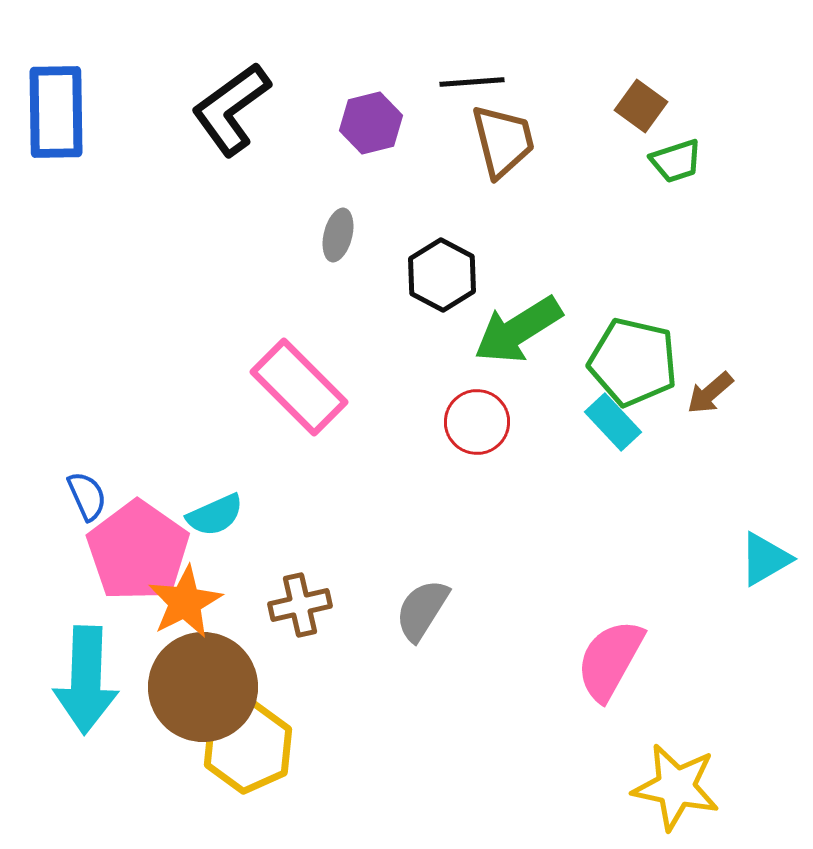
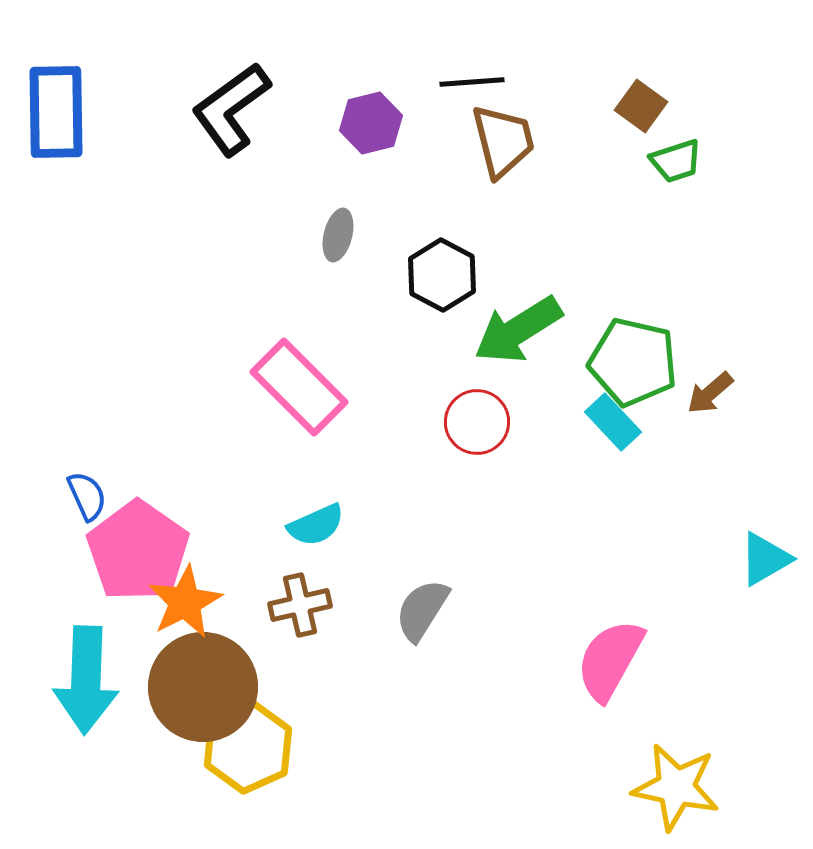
cyan semicircle: moved 101 px right, 10 px down
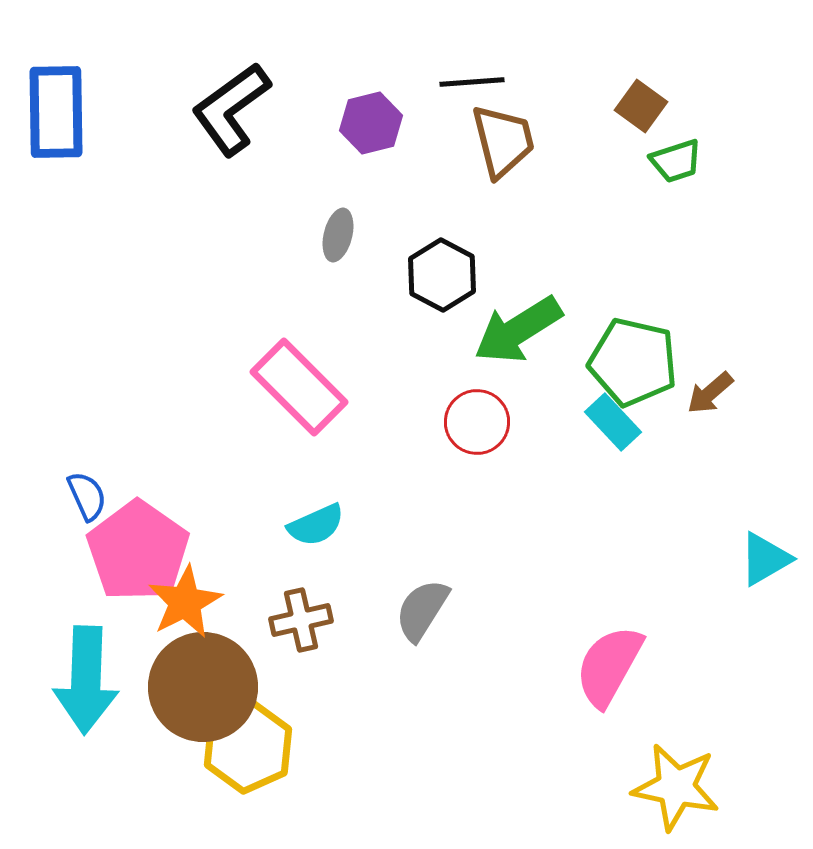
brown cross: moved 1 px right, 15 px down
pink semicircle: moved 1 px left, 6 px down
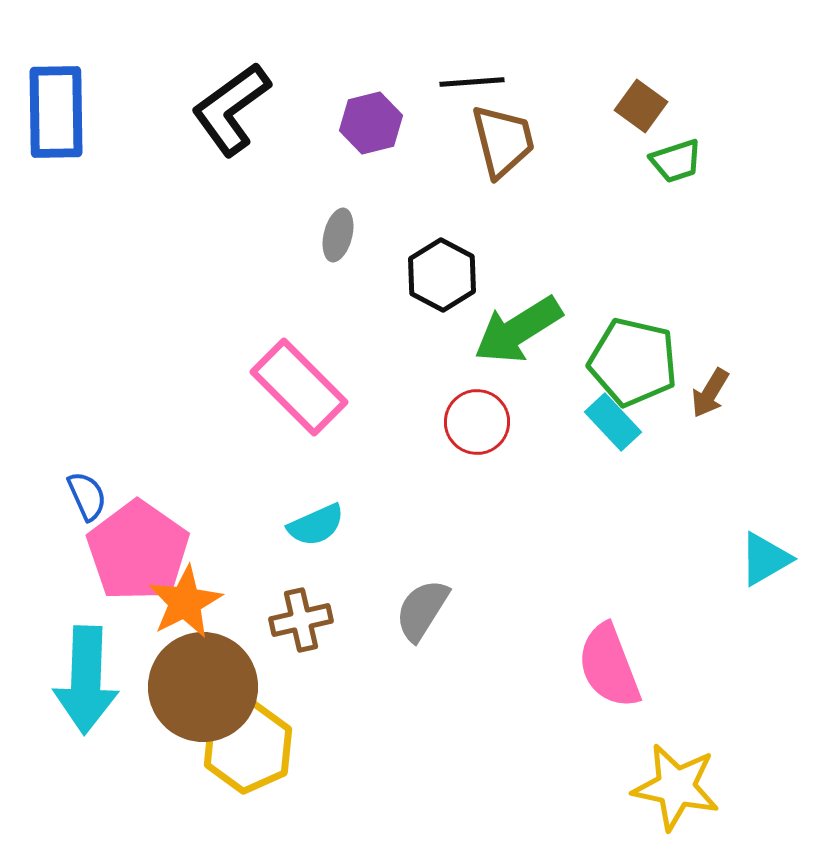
brown arrow: rotated 18 degrees counterclockwise
pink semicircle: rotated 50 degrees counterclockwise
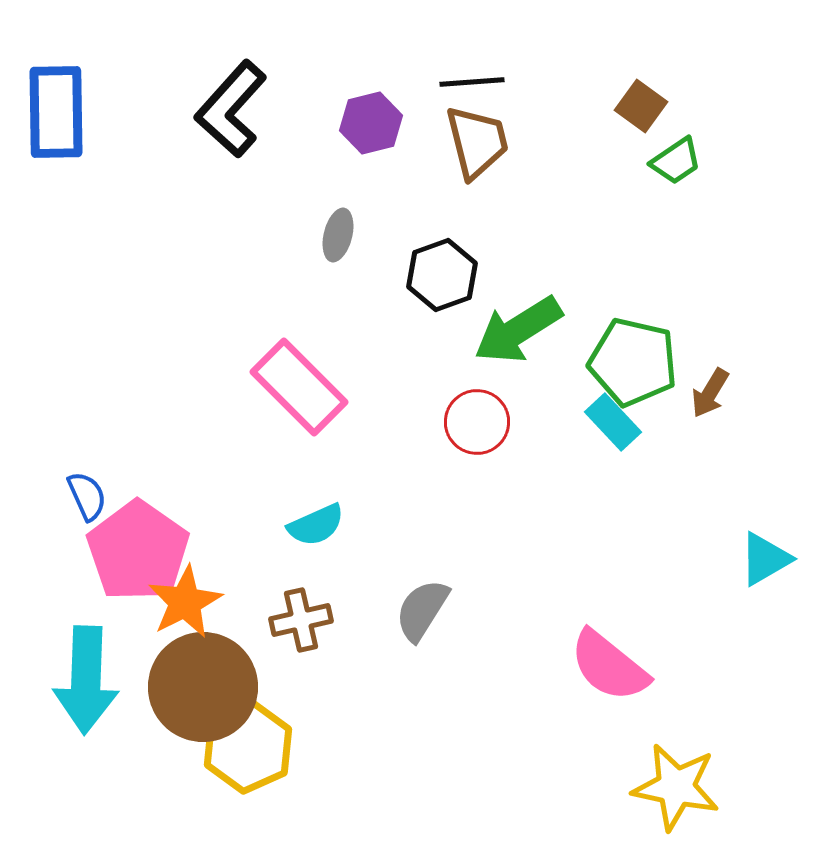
black L-shape: rotated 12 degrees counterclockwise
brown trapezoid: moved 26 px left, 1 px down
green trapezoid: rotated 16 degrees counterclockwise
black hexagon: rotated 12 degrees clockwise
pink semicircle: rotated 30 degrees counterclockwise
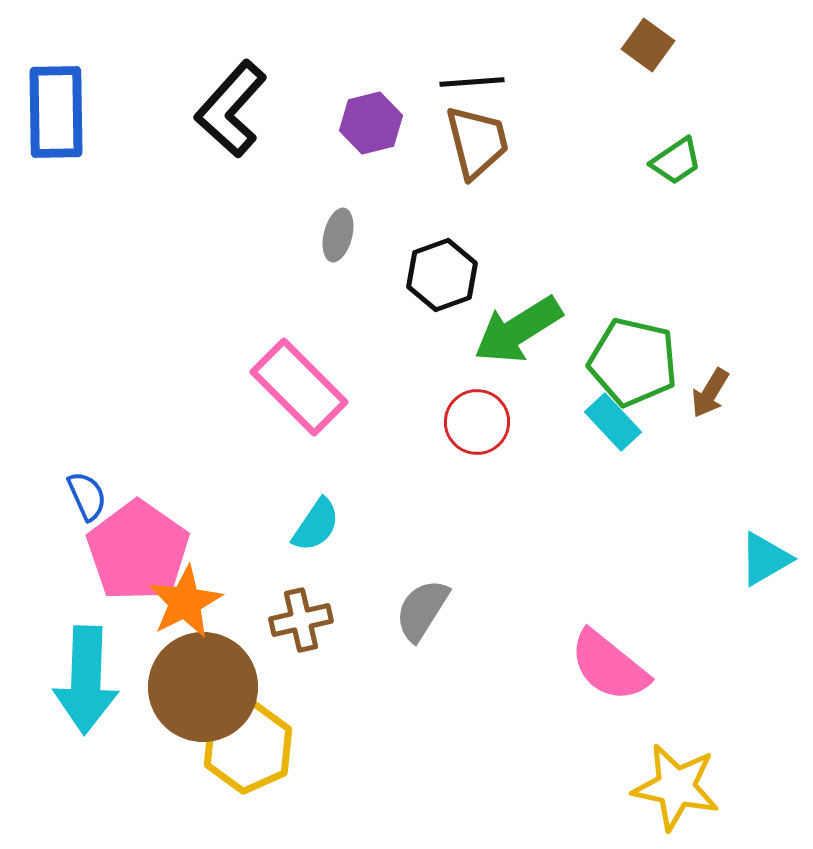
brown square: moved 7 px right, 61 px up
cyan semicircle: rotated 32 degrees counterclockwise
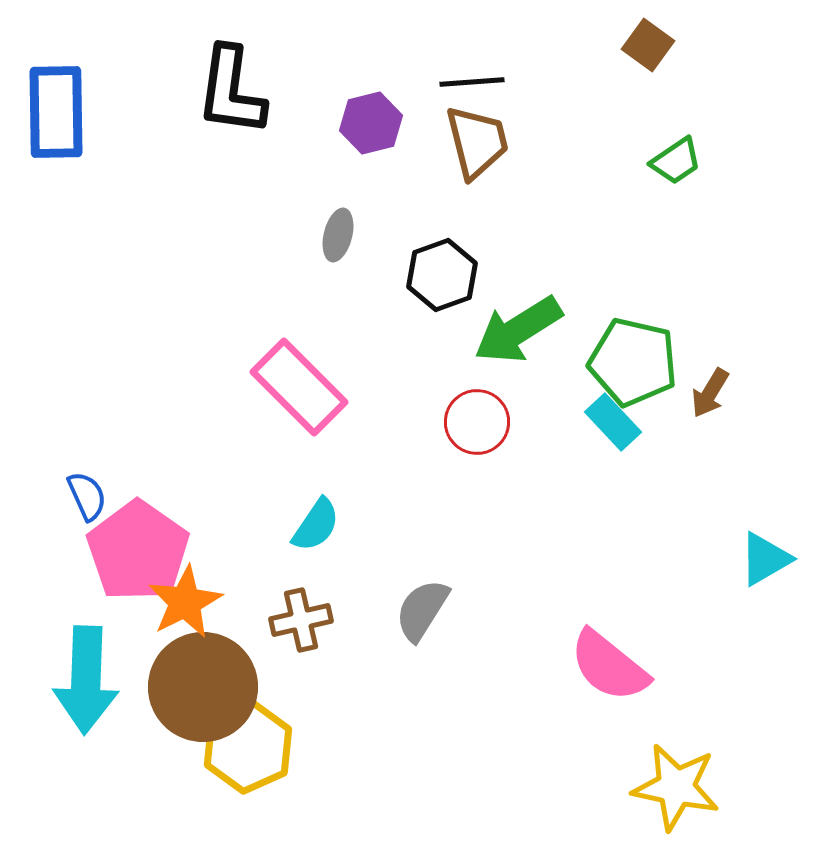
black L-shape: moved 18 px up; rotated 34 degrees counterclockwise
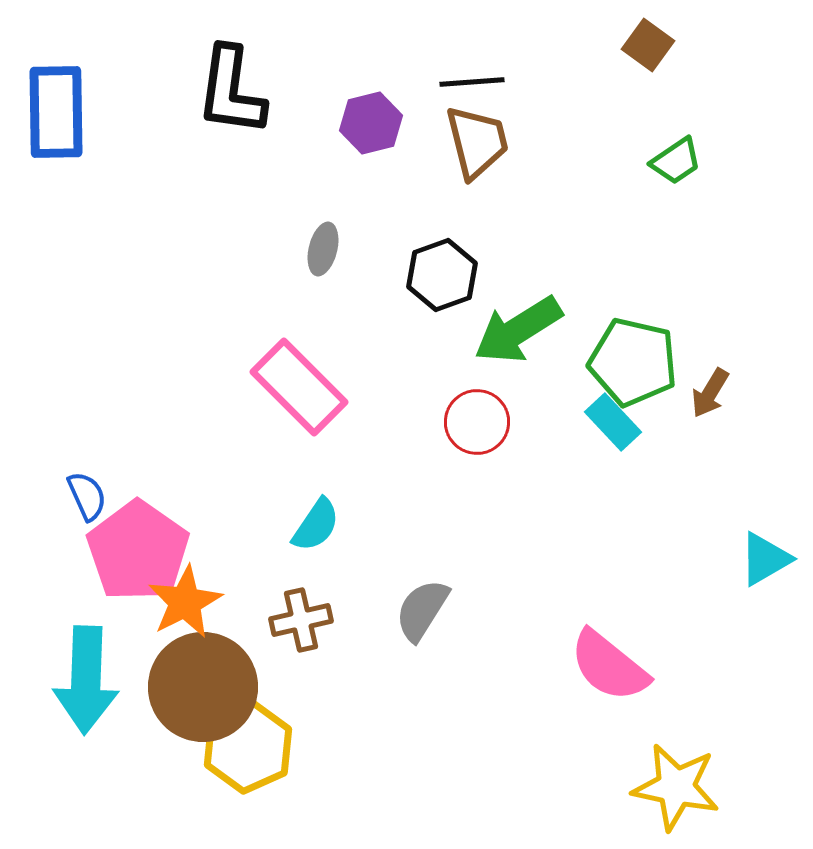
gray ellipse: moved 15 px left, 14 px down
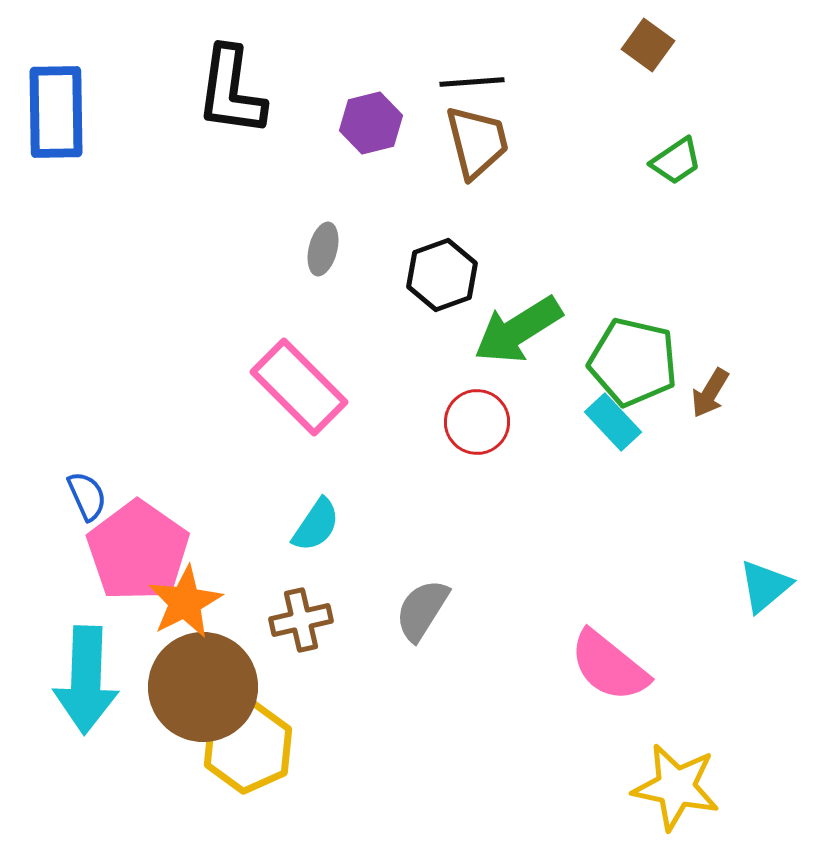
cyan triangle: moved 27 px down; rotated 10 degrees counterclockwise
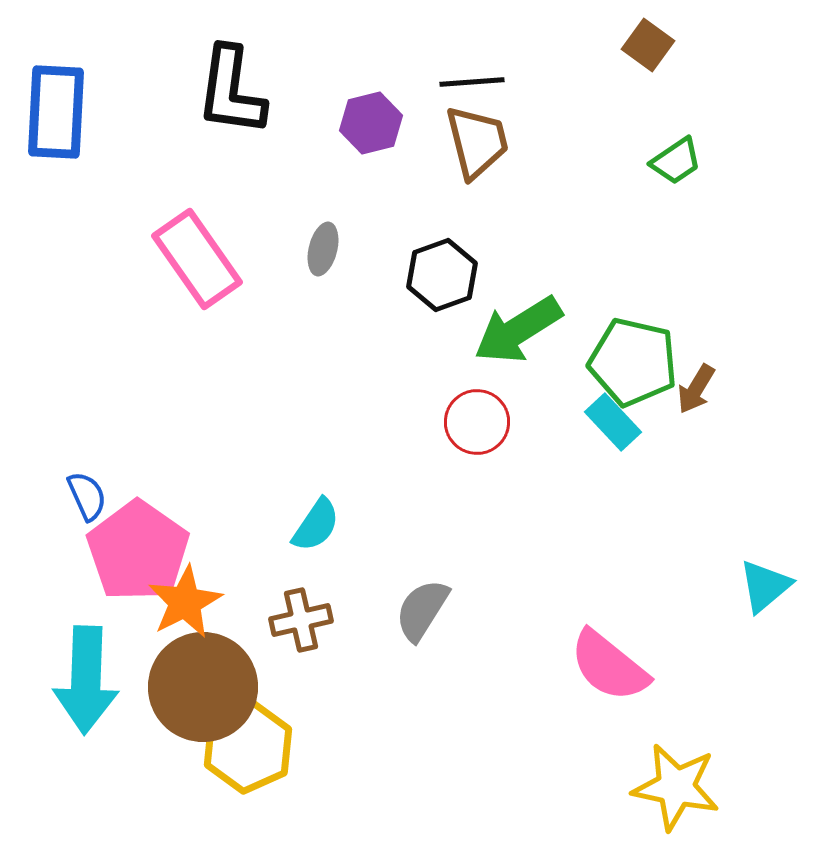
blue rectangle: rotated 4 degrees clockwise
pink rectangle: moved 102 px left, 128 px up; rotated 10 degrees clockwise
brown arrow: moved 14 px left, 4 px up
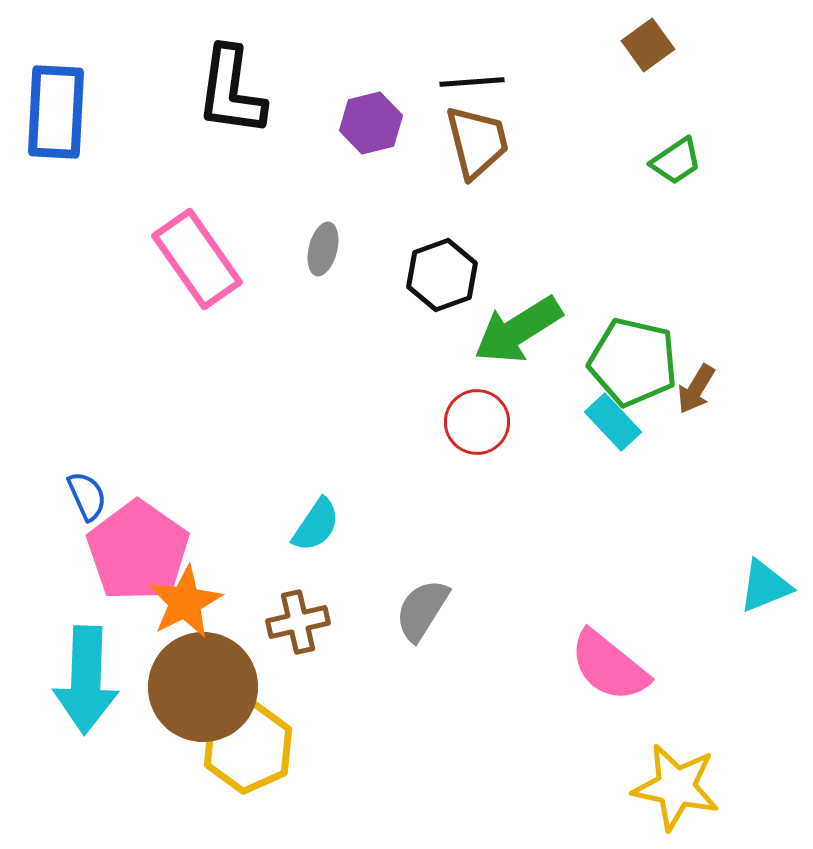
brown square: rotated 18 degrees clockwise
cyan triangle: rotated 18 degrees clockwise
brown cross: moved 3 px left, 2 px down
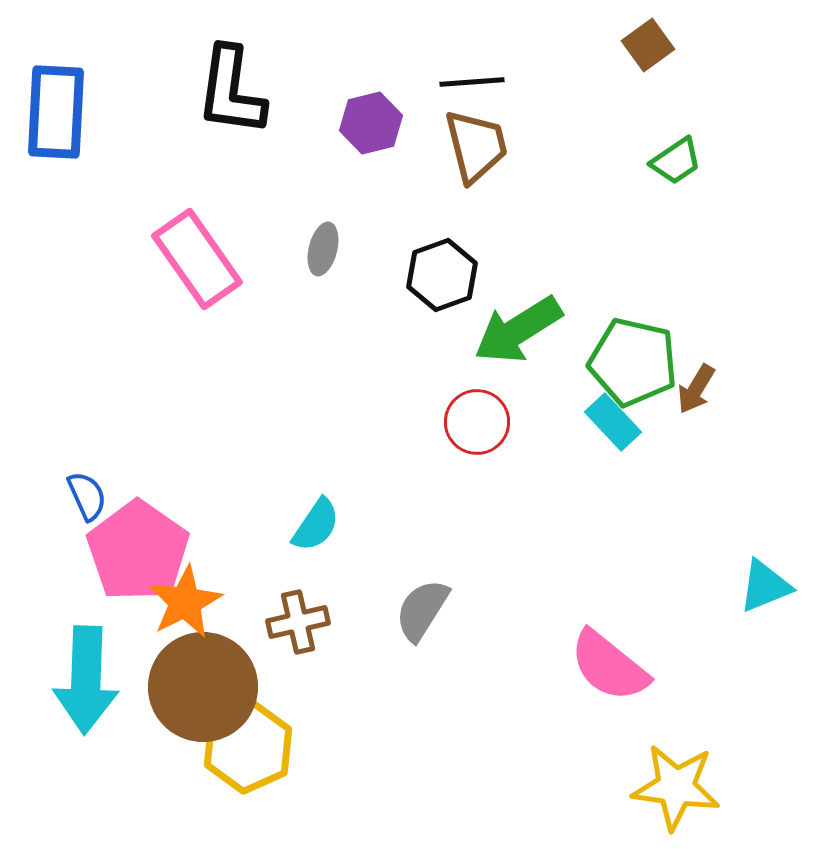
brown trapezoid: moved 1 px left, 4 px down
yellow star: rotated 4 degrees counterclockwise
